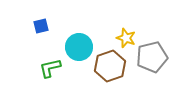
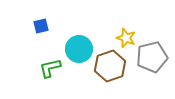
cyan circle: moved 2 px down
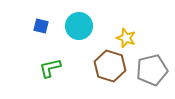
blue square: rotated 28 degrees clockwise
cyan circle: moved 23 px up
gray pentagon: moved 13 px down
brown hexagon: rotated 24 degrees counterclockwise
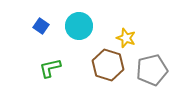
blue square: rotated 21 degrees clockwise
brown hexagon: moved 2 px left, 1 px up
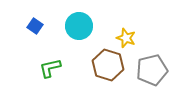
blue square: moved 6 px left
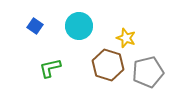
gray pentagon: moved 4 px left, 2 px down
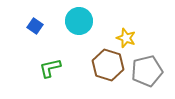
cyan circle: moved 5 px up
gray pentagon: moved 1 px left, 1 px up
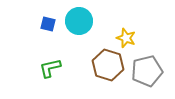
blue square: moved 13 px right, 2 px up; rotated 21 degrees counterclockwise
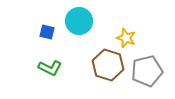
blue square: moved 1 px left, 8 px down
green L-shape: rotated 140 degrees counterclockwise
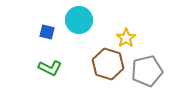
cyan circle: moved 1 px up
yellow star: rotated 18 degrees clockwise
brown hexagon: moved 1 px up
